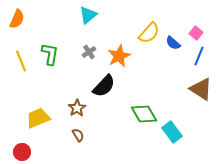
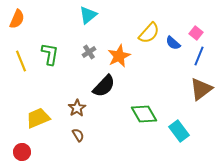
brown triangle: rotated 50 degrees clockwise
cyan rectangle: moved 7 px right, 1 px up
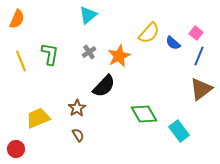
red circle: moved 6 px left, 3 px up
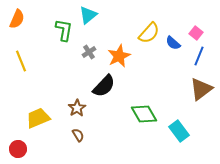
green L-shape: moved 14 px right, 24 px up
red circle: moved 2 px right
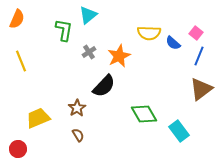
yellow semicircle: rotated 50 degrees clockwise
